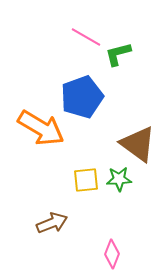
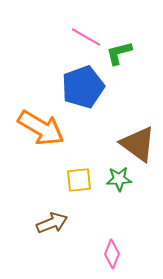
green L-shape: moved 1 px right, 1 px up
blue pentagon: moved 1 px right, 10 px up
yellow square: moved 7 px left
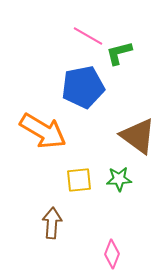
pink line: moved 2 px right, 1 px up
blue pentagon: rotated 9 degrees clockwise
orange arrow: moved 2 px right, 3 px down
brown triangle: moved 8 px up
brown arrow: rotated 64 degrees counterclockwise
